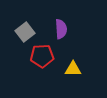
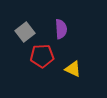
yellow triangle: rotated 24 degrees clockwise
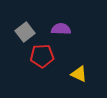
purple semicircle: rotated 84 degrees counterclockwise
yellow triangle: moved 6 px right, 5 px down
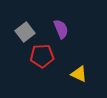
purple semicircle: rotated 66 degrees clockwise
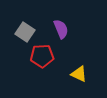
gray square: rotated 18 degrees counterclockwise
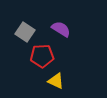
purple semicircle: rotated 36 degrees counterclockwise
yellow triangle: moved 23 px left, 7 px down
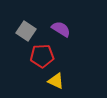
gray square: moved 1 px right, 1 px up
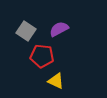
purple semicircle: moved 2 px left; rotated 60 degrees counterclockwise
red pentagon: rotated 10 degrees clockwise
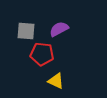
gray square: rotated 30 degrees counterclockwise
red pentagon: moved 2 px up
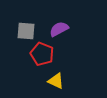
red pentagon: rotated 15 degrees clockwise
